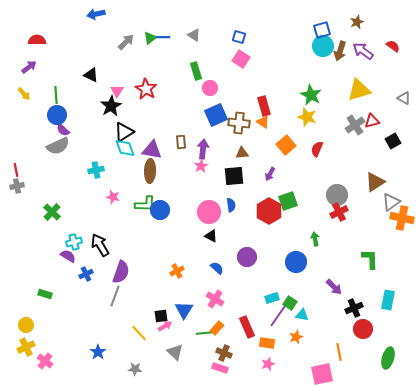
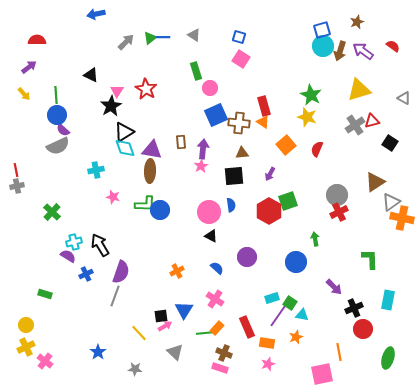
black square at (393, 141): moved 3 px left, 2 px down; rotated 28 degrees counterclockwise
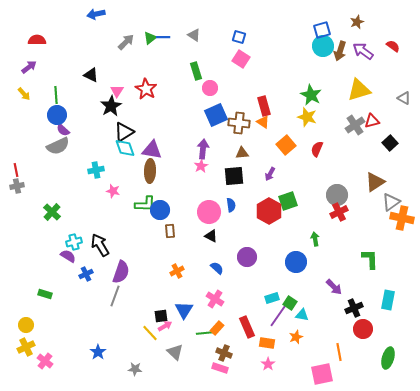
brown rectangle at (181, 142): moved 11 px left, 89 px down
black square at (390, 143): rotated 14 degrees clockwise
pink star at (113, 197): moved 6 px up
yellow line at (139, 333): moved 11 px right
pink star at (268, 364): rotated 16 degrees counterclockwise
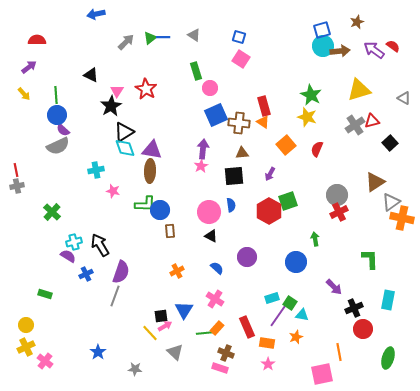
brown arrow at (340, 51): rotated 114 degrees counterclockwise
purple arrow at (363, 51): moved 11 px right, 1 px up
brown cross at (224, 353): moved 2 px right
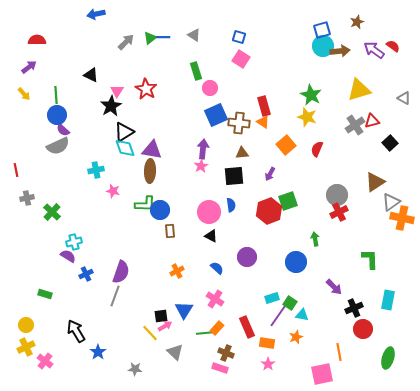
gray cross at (17, 186): moved 10 px right, 12 px down
red hexagon at (269, 211): rotated 10 degrees clockwise
black arrow at (100, 245): moved 24 px left, 86 px down
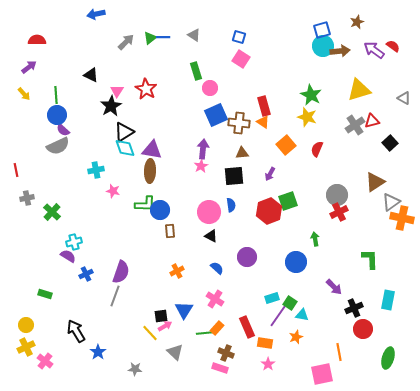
orange rectangle at (267, 343): moved 2 px left
